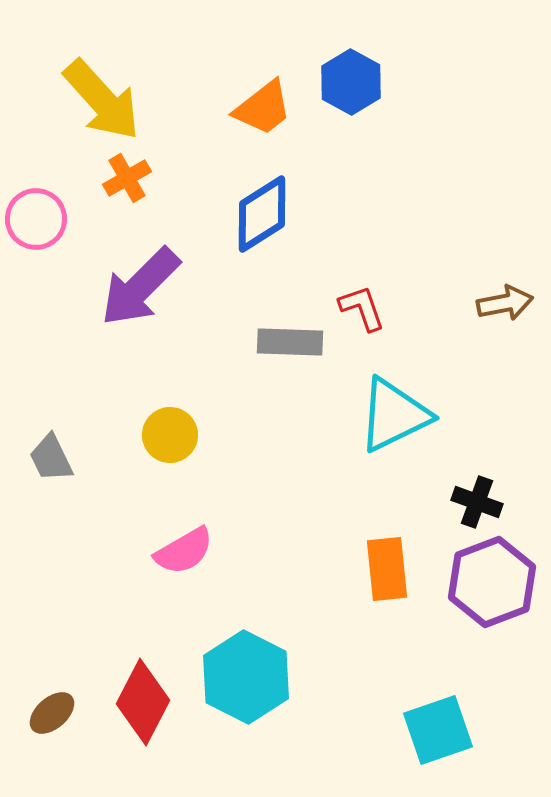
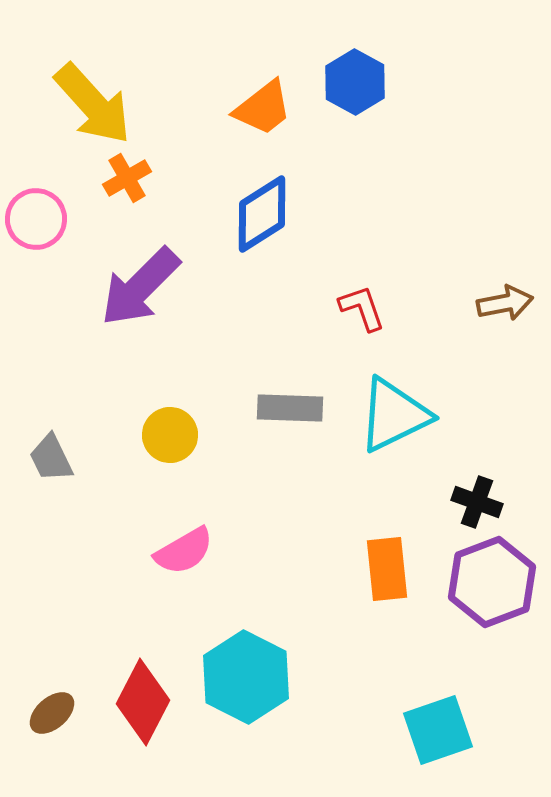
blue hexagon: moved 4 px right
yellow arrow: moved 9 px left, 4 px down
gray rectangle: moved 66 px down
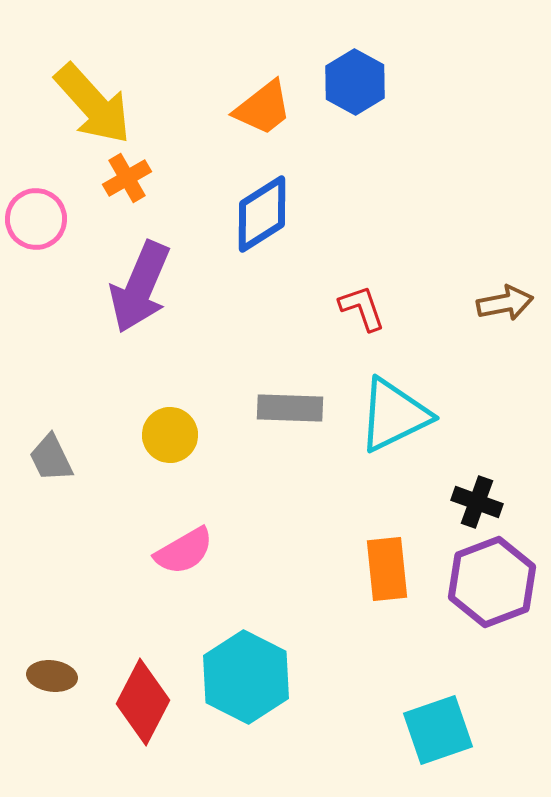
purple arrow: rotated 22 degrees counterclockwise
brown ellipse: moved 37 px up; rotated 48 degrees clockwise
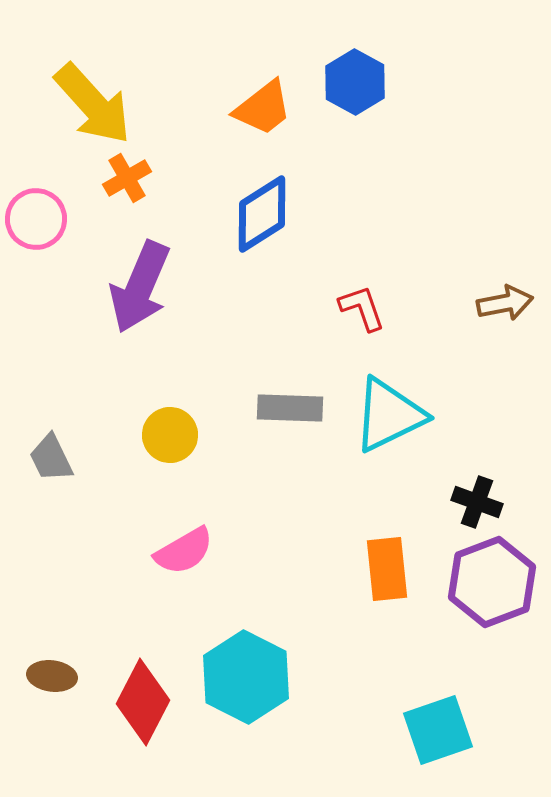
cyan triangle: moved 5 px left
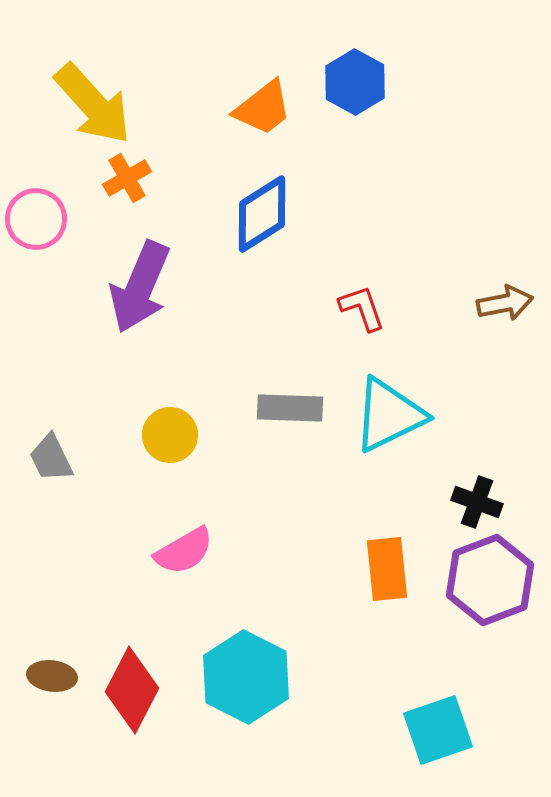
purple hexagon: moved 2 px left, 2 px up
red diamond: moved 11 px left, 12 px up
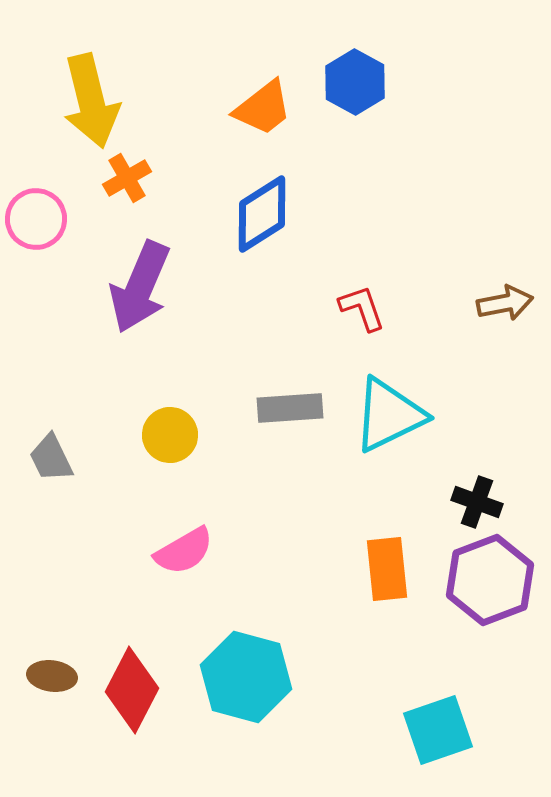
yellow arrow: moved 2 px left, 3 px up; rotated 28 degrees clockwise
gray rectangle: rotated 6 degrees counterclockwise
cyan hexagon: rotated 12 degrees counterclockwise
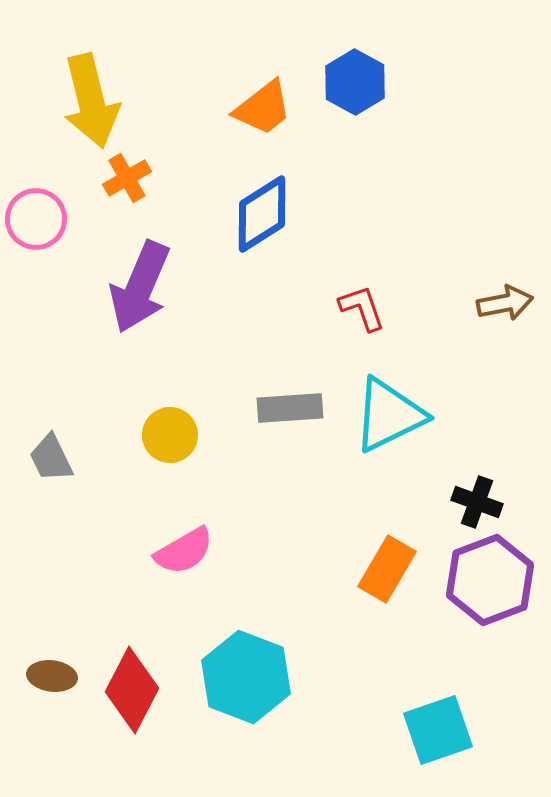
orange rectangle: rotated 36 degrees clockwise
cyan hexagon: rotated 6 degrees clockwise
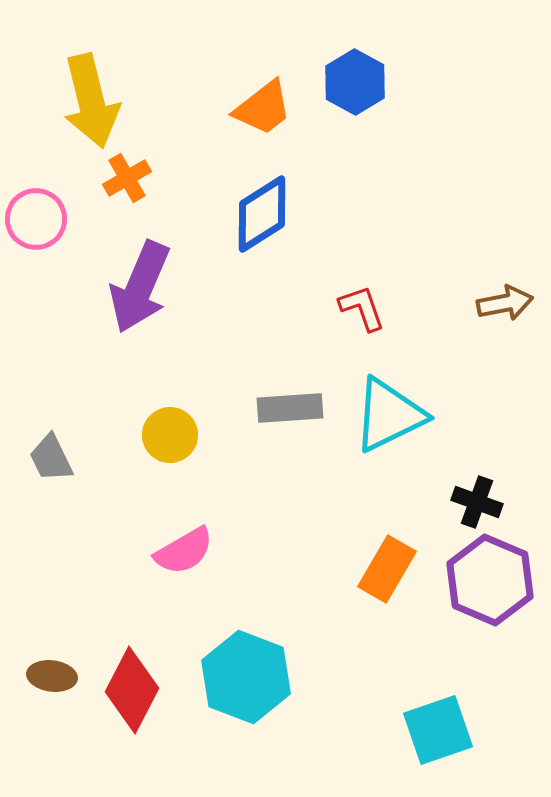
purple hexagon: rotated 16 degrees counterclockwise
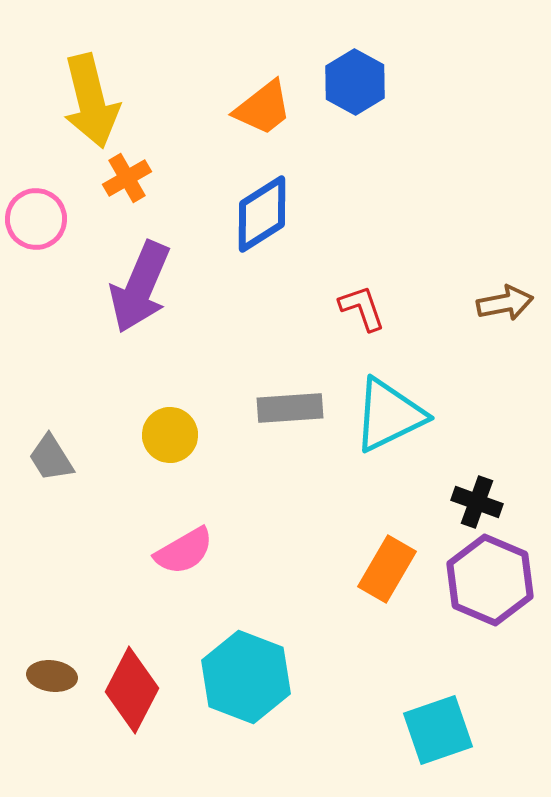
gray trapezoid: rotated 6 degrees counterclockwise
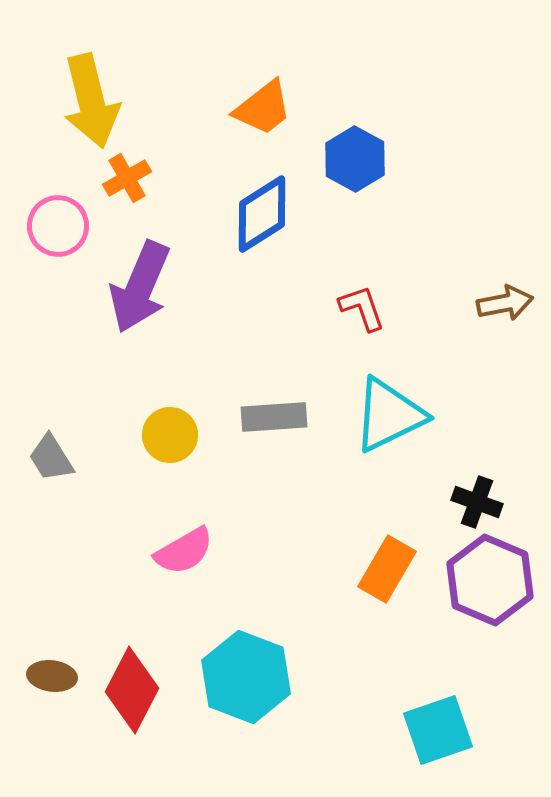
blue hexagon: moved 77 px down
pink circle: moved 22 px right, 7 px down
gray rectangle: moved 16 px left, 9 px down
